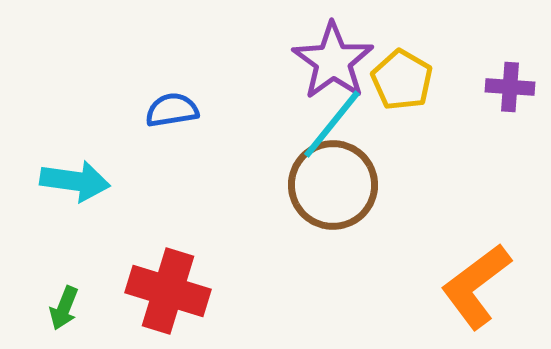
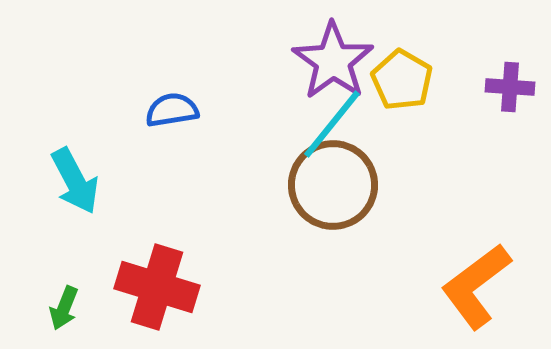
cyan arrow: rotated 54 degrees clockwise
red cross: moved 11 px left, 4 px up
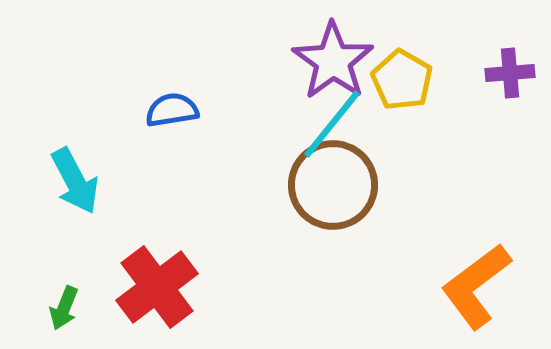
purple cross: moved 14 px up; rotated 9 degrees counterclockwise
red cross: rotated 36 degrees clockwise
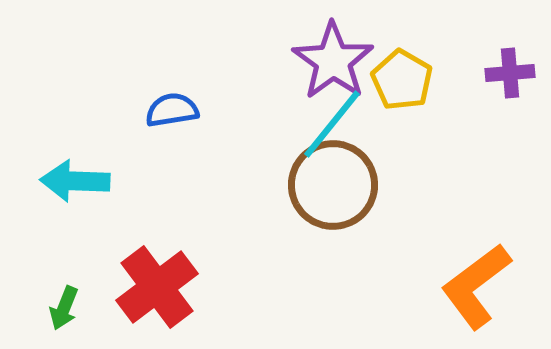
cyan arrow: rotated 120 degrees clockwise
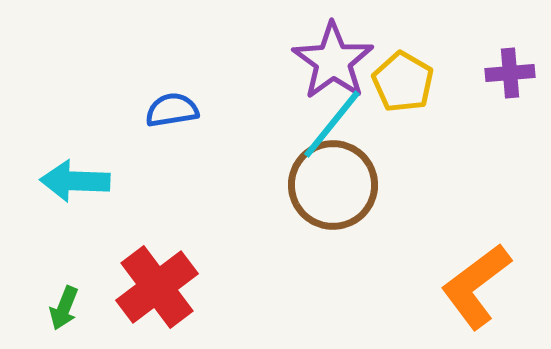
yellow pentagon: moved 1 px right, 2 px down
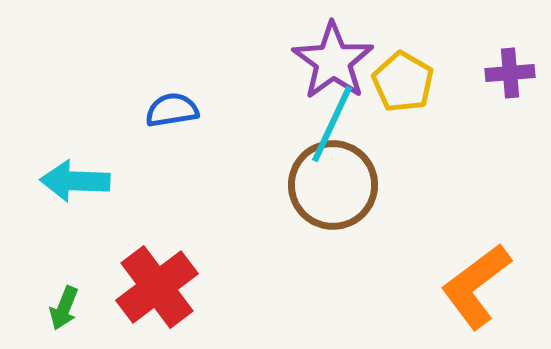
cyan line: rotated 14 degrees counterclockwise
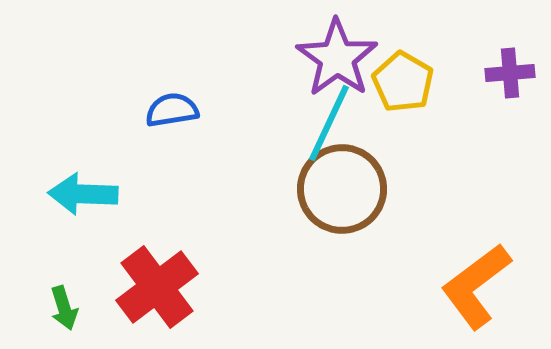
purple star: moved 4 px right, 3 px up
cyan line: moved 3 px left, 1 px up
cyan arrow: moved 8 px right, 13 px down
brown circle: moved 9 px right, 4 px down
green arrow: rotated 39 degrees counterclockwise
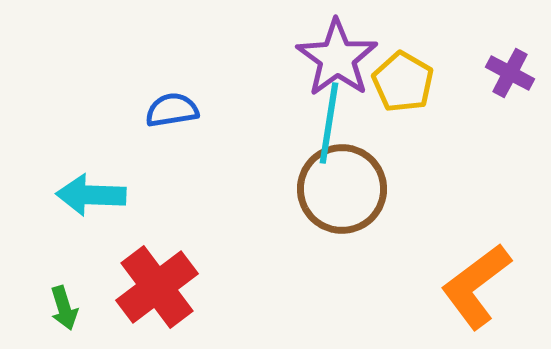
purple cross: rotated 33 degrees clockwise
cyan line: rotated 16 degrees counterclockwise
cyan arrow: moved 8 px right, 1 px down
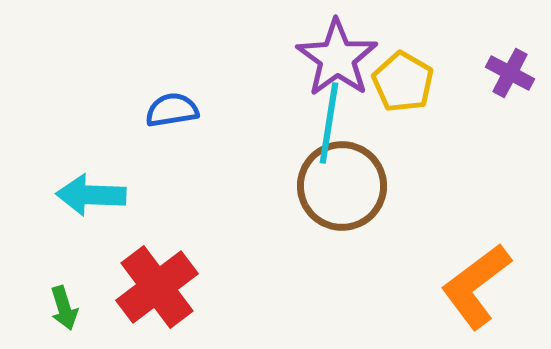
brown circle: moved 3 px up
